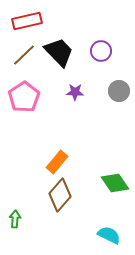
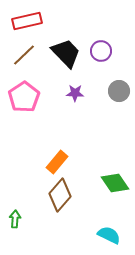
black trapezoid: moved 7 px right, 1 px down
purple star: moved 1 px down
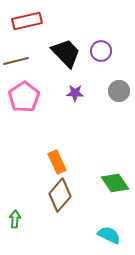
brown line: moved 8 px left, 6 px down; rotated 30 degrees clockwise
orange rectangle: rotated 65 degrees counterclockwise
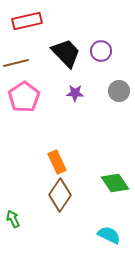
brown line: moved 2 px down
brown diamond: rotated 8 degrees counterclockwise
green arrow: moved 2 px left; rotated 30 degrees counterclockwise
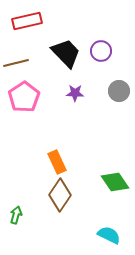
green diamond: moved 1 px up
green arrow: moved 3 px right, 4 px up; rotated 42 degrees clockwise
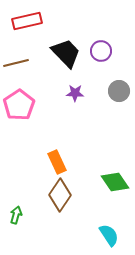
pink pentagon: moved 5 px left, 8 px down
cyan semicircle: rotated 30 degrees clockwise
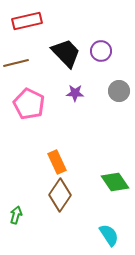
pink pentagon: moved 10 px right, 1 px up; rotated 12 degrees counterclockwise
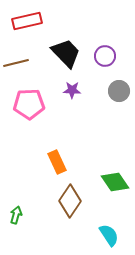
purple circle: moved 4 px right, 5 px down
purple star: moved 3 px left, 3 px up
pink pentagon: rotated 28 degrees counterclockwise
brown diamond: moved 10 px right, 6 px down
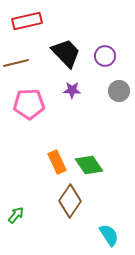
green diamond: moved 26 px left, 17 px up
green arrow: rotated 24 degrees clockwise
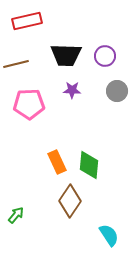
black trapezoid: moved 2 px down; rotated 136 degrees clockwise
brown line: moved 1 px down
gray circle: moved 2 px left
green diamond: rotated 40 degrees clockwise
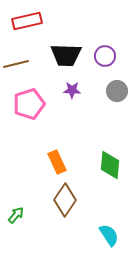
pink pentagon: rotated 16 degrees counterclockwise
green diamond: moved 21 px right
brown diamond: moved 5 px left, 1 px up
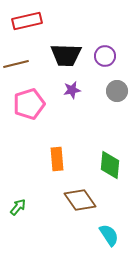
purple star: rotated 12 degrees counterclockwise
orange rectangle: moved 3 px up; rotated 20 degrees clockwise
brown diamond: moved 15 px right; rotated 68 degrees counterclockwise
green arrow: moved 2 px right, 8 px up
